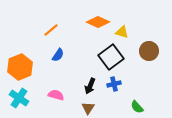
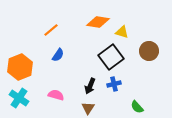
orange diamond: rotated 15 degrees counterclockwise
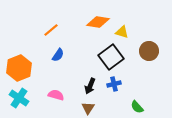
orange hexagon: moved 1 px left, 1 px down
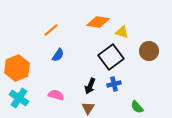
orange hexagon: moved 2 px left
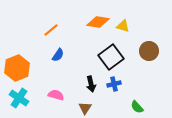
yellow triangle: moved 1 px right, 6 px up
black arrow: moved 1 px right, 2 px up; rotated 35 degrees counterclockwise
brown triangle: moved 3 px left
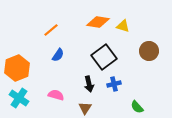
black square: moved 7 px left
black arrow: moved 2 px left
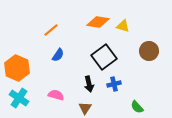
orange hexagon: rotated 15 degrees counterclockwise
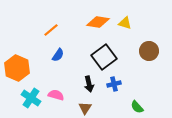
yellow triangle: moved 2 px right, 3 px up
cyan cross: moved 12 px right
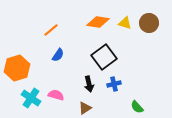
brown circle: moved 28 px up
orange hexagon: rotated 20 degrees clockwise
brown triangle: rotated 24 degrees clockwise
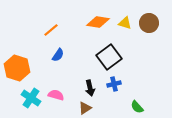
black square: moved 5 px right
orange hexagon: rotated 25 degrees counterclockwise
black arrow: moved 1 px right, 4 px down
